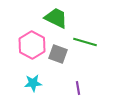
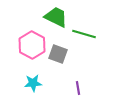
green trapezoid: moved 1 px up
green line: moved 1 px left, 8 px up
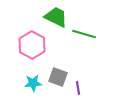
gray square: moved 23 px down
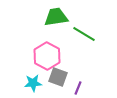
green trapezoid: rotated 35 degrees counterclockwise
green line: rotated 15 degrees clockwise
pink hexagon: moved 15 px right, 11 px down
purple line: rotated 32 degrees clockwise
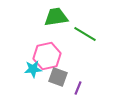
green line: moved 1 px right
pink hexagon: rotated 20 degrees clockwise
cyan star: moved 14 px up
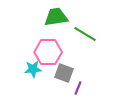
pink hexagon: moved 1 px right, 4 px up; rotated 12 degrees clockwise
gray square: moved 6 px right, 4 px up
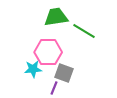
green line: moved 1 px left, 3 px up
purple line: moved 24 px left
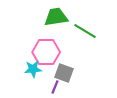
green line: moved 1 px right
pink hexagon: moved 2 px left
purple line: moved 1 px right, 1 px up
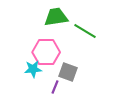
gray square: moved 4 px right, 1 px up
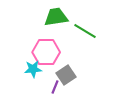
gray square: moved 2 px left, 3 px down; rotated 36 degrees clockwise
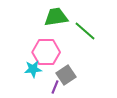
green line: rotated 10 degrees clockwise
